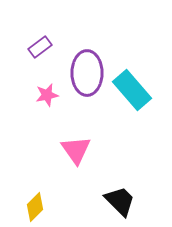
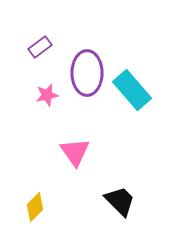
pink triangle: moved 1 px left, 2 px down
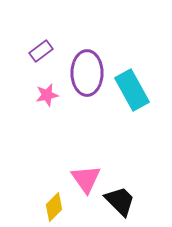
purple rectangle: moved 1 px right, 4 px down
cyan rectangle: rotated 12 degrees clockwise
pink triangle: moved 11 px right, 27 px down
yellow diamond: moved 19 px right
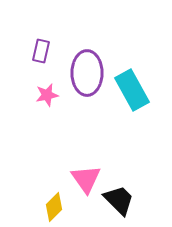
purple rectangle: rotated 40 degrees counterclockwise
black trapezoid: moved 1 px left, 1 px up
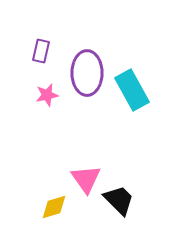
yellow diamond: rotated 28 degrees clockwise
